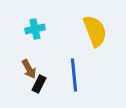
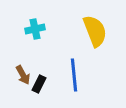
brown arrow: moved 6 px left, 6 px down
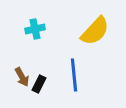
yellow semicircle: rotated 64 degrees clockwise
brown arrow: moved 1 px left, 2 px down
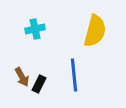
yellow semicircle: rotated 28 degrees counterclockwise
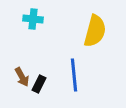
cyan cross: moved 2 px left, 10 px up; rotated 18 degrees clockwise
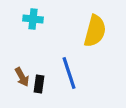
blue line: moved 5 px left, 2 px up; rotated 12 degrees counterclockwise
black rectangle: rotated 18 degrees counterclockwise
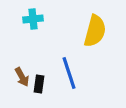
cyan cross: rotated 12 degrees counterclockwise
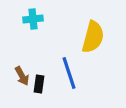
yellow semicircle: moved 2 px left, 6 px down
brown arrow: moved 1 px up
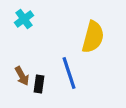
cyan cross: moved 9 px left; rotated 30 degrees counterclockwise
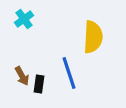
yellow semicircle: rotated 12 degrees counterclockwise
